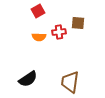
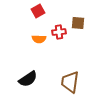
orange semicircle: moved 2 px down
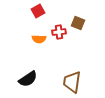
brown square: rotated 16 degrees clockwise
brown trapezoid: moved 2 px right
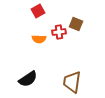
brown square: moved 2 px left, 1 px down
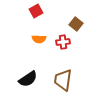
red square: moved 2 px left
brown square: rotated 16 degrees clockwise
red cross: moved 4 px right, 10 px down
brown trapezoid: moved 9 px left, 2 px up
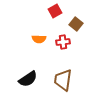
red square: moved 19 px right
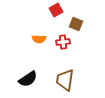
red square: moved 1 px right, 1 px up
brown square: rotated 16 degrees counterclockwise
brown trapezoid: moved 2 px right
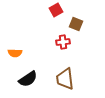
orange semicircle: moved 24 px left, 14 px down
brown trapezoid: moved 1 px up; rotated 15 degrees counterclockwise
